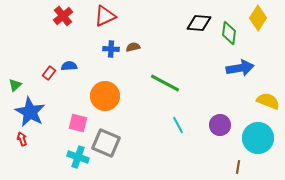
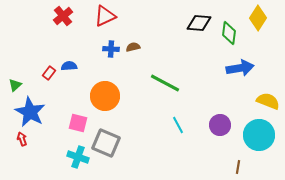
cyan circle: moved 1 px right, 3 px up
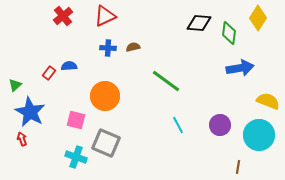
blue cross: moved 3 px left, 1 px up
green line: moved 1 px right, 2 px up; rotated 8 degrees clockwise
pink square: moved 2 px left, 3 px up
cyan cross: moved 2 px left
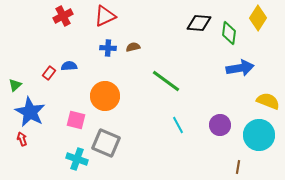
red cross: rotated 12 degrees clockwise
cyan cross: moved 1 px right, 2 px down
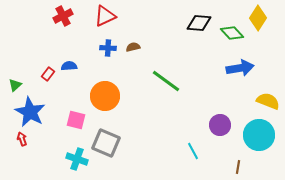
green diamond: moved 3 px right; rotated 50 degrees counterclockwise
red rectangle: moved 1 px left, 1 px down
cyan line: moved 15 px right, 26 px down
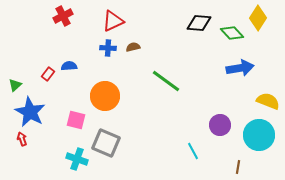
red triangle: moved 8 px right, 5 px down
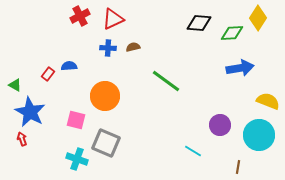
red cross: moved 17 px right
red triangle: moved 2 px up
green diamond: rotated 50 degrees counterclockwise
green triangle: rotated 48 degrees counterclockwise
cyan line: rotated 30 degrees counterclockwise
